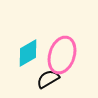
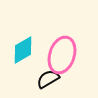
cyan diamond: moved 5 px left, 3 px up
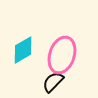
black semicircle: moved 5 px right, 3 px down; rotated 15 degrees counterclockwise
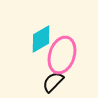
cyan diamond: moved 18 px right, 11 px up
